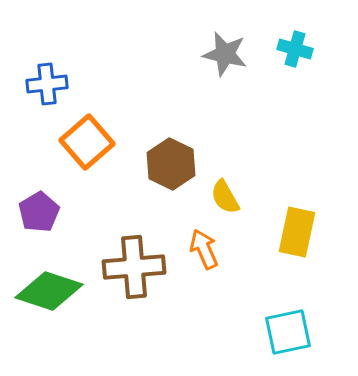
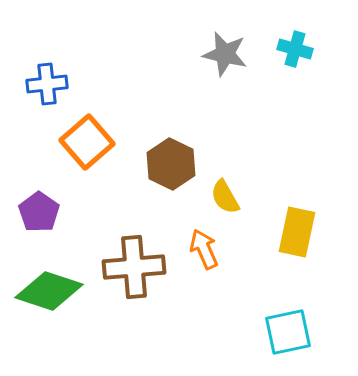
purple pentagon: rotated 6 degrees counterclockwise
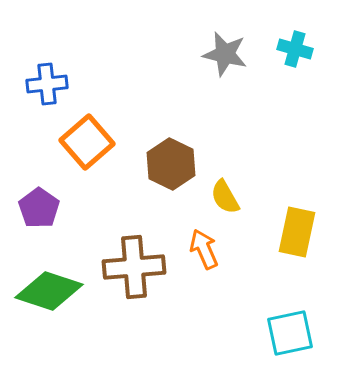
purple pentagon: moved 4 px up
cyan square: moved 2 px right, 1 px down
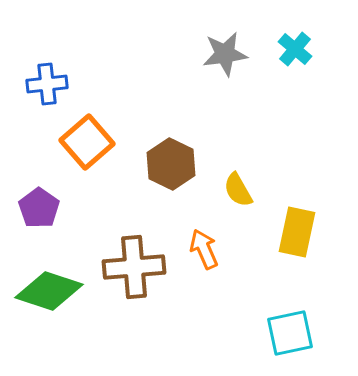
cyan cross: rotated 24 degrees clockwise
gray star: rotated 21 degrees counterclockwise
yellow semicircle: moved 13 px right, 7 px up
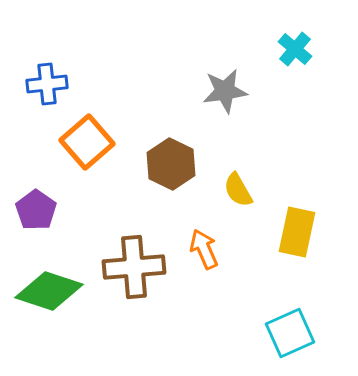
gray star: moved 37 px down
purple pentagon: moved 3 px left, 2 px down
cyan square: rotated 12 degrees counterclockwise
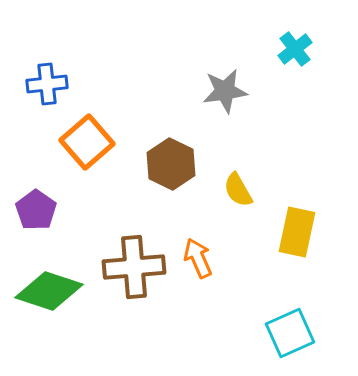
cyan cross: rotated 12 degrees clockwise
orange arrow: moved 6 px left, 9 px down
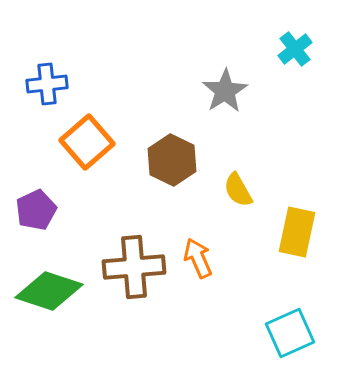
gray star: rotated 24 degrees counterclockwise
brown hexagon: moved 1 px right, 4 px up
purple pentagon: rotated 12 degrees clockwise
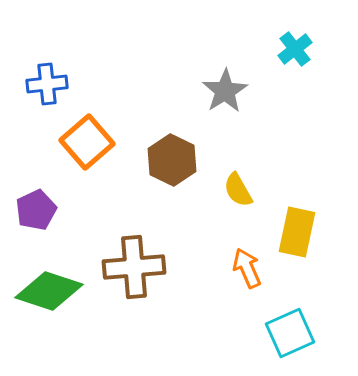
orange arrow: moved 49 px right, 10 px down
